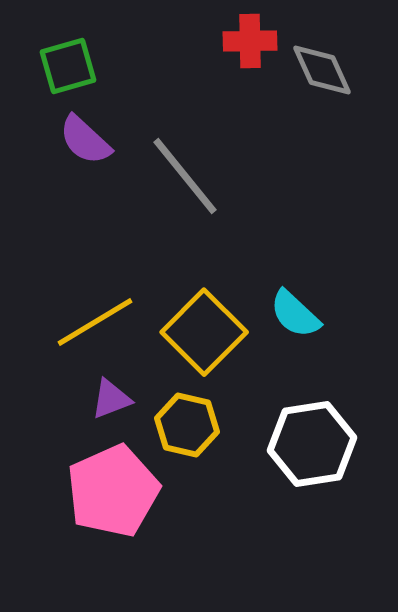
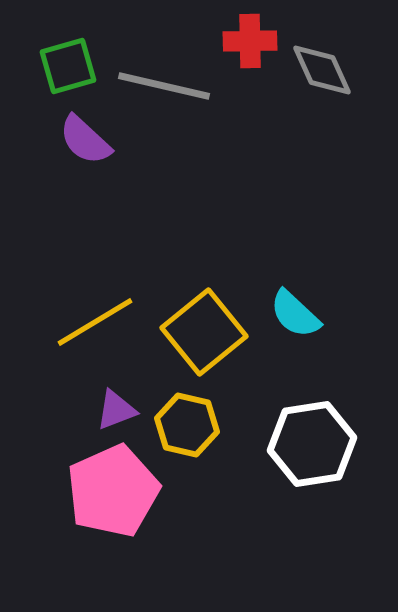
gray line: moved 21 px left, 90 px up; rotated 38 degrees counterclockwise
yellow square: rotated 6 degrees clockwise
purple triangle: moved 5 px right, 11 px down
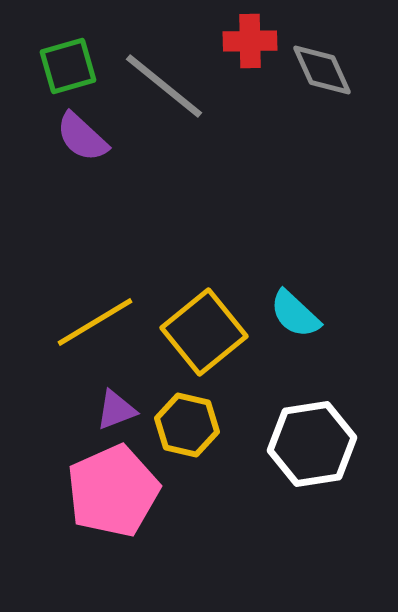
gray line: rotated 26 degrees clockwise
purple semicircle: moved 3 px left, 3 px up
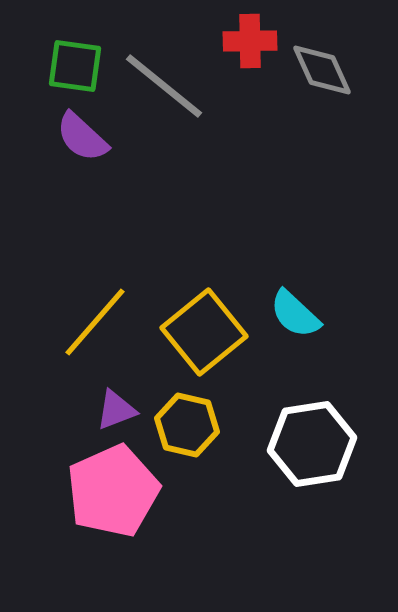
green square: moved 7 px right; rotated 24 degrees clockwise
yellow line: rotated 18 degrees counterclockwise
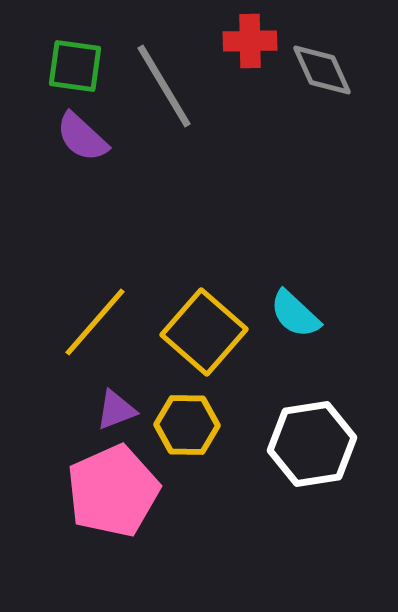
gray line: rotated 20 degrees clockwise
yellow square: rotated 10 degrees counterclockwise
yellow hexagon: rotated 12 degrees counterclockwise
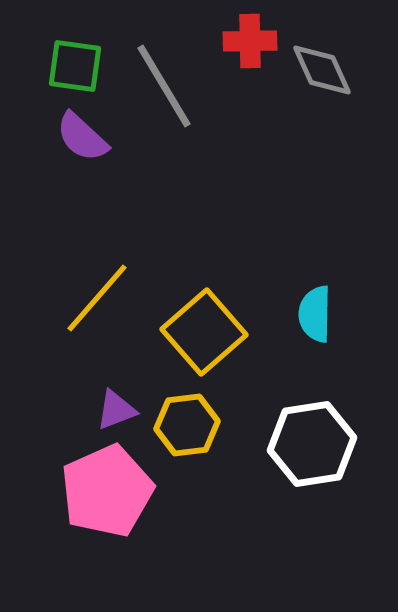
cyan semicircle: moved 20 px right; rotated 48 degrees clockwise
yellow line: moved 2 px right, 24 px up
yellow square: rotated 8 degrees clockwise
yellow hexagon: rotated 8 degrees counterclockwise
pink pentagon: moved 6 px left
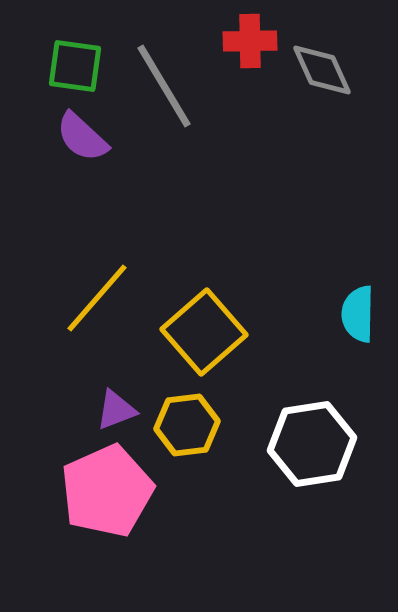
cyan semicircle: moved 43 px right
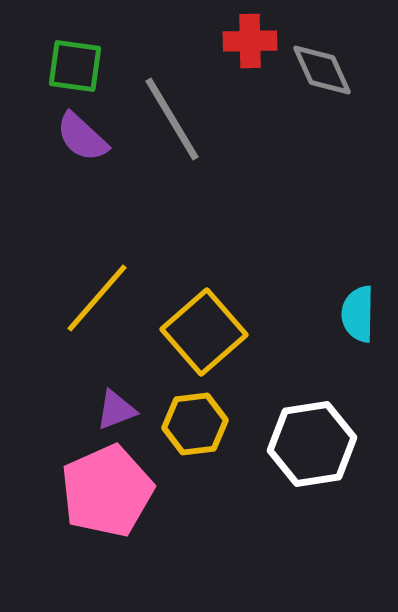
gray line: moved 8 px right, 33 px down
yellow hexagon: moved 8 px right, 1 px up
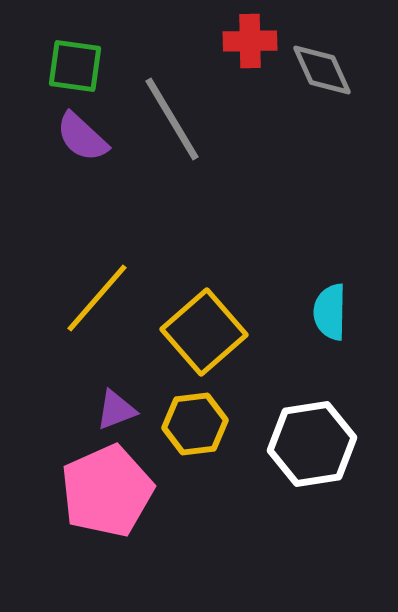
cyan semicircle: moved 28 px left, 2 px up
